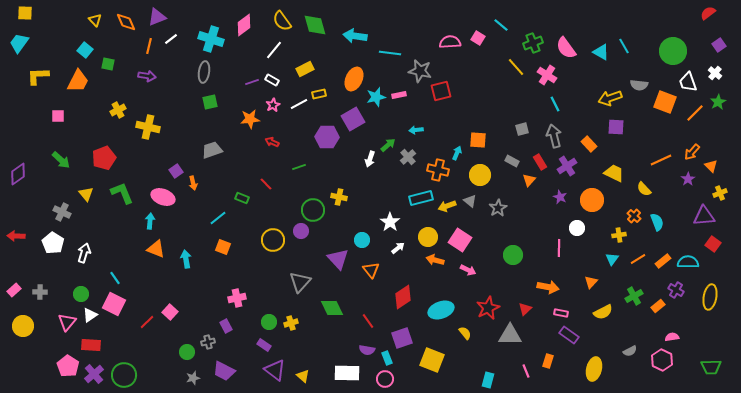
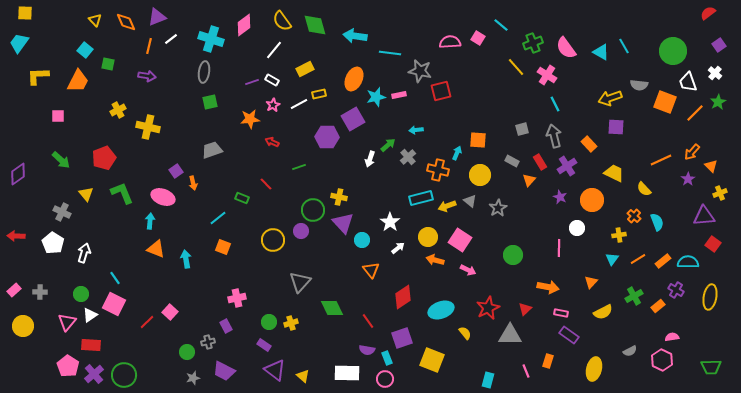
purple triangle at (338, 259): moved 5 px right, 36 px up
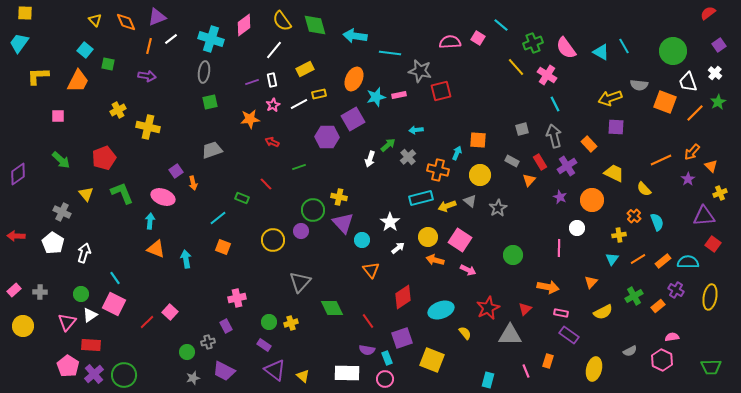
white rectangle at (272, 80): rotated 48 degrees clockwise
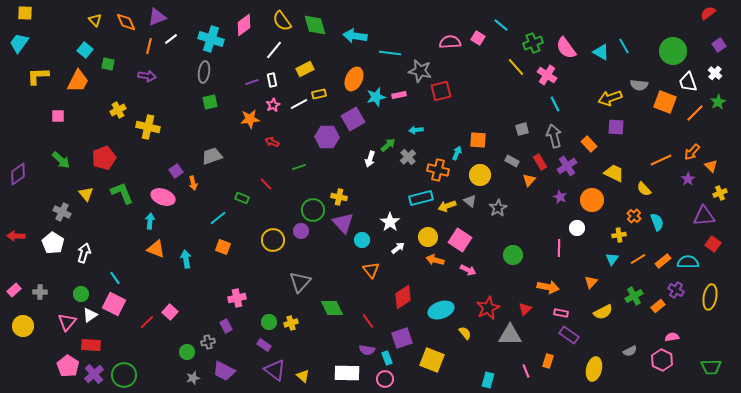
gray trapezoid at (212, 150): moved 6 px down
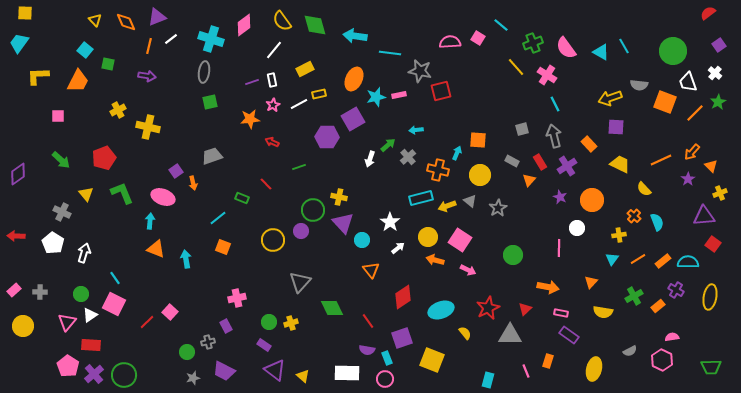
yellow trapezoid at (614, 173): moved 6 px right, 9 px up
yellow semicircle at (603, 312): rotated 36 degrees clockwise
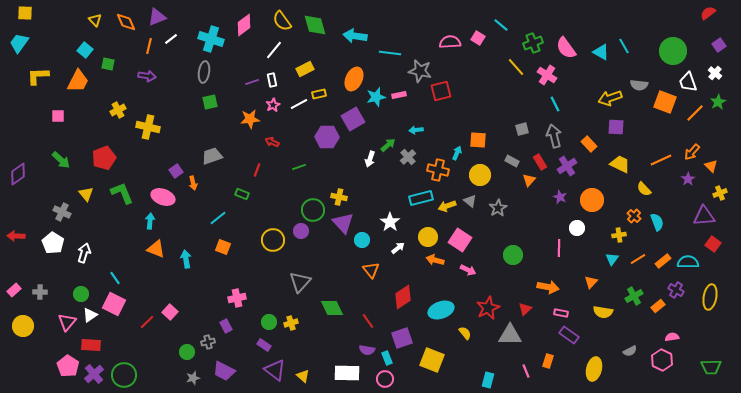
red line at (266, 184): moved 9 px left, 14 px up; rotated 64 degrees clockwise
green rectangle at (242, 198): moved 4 px up
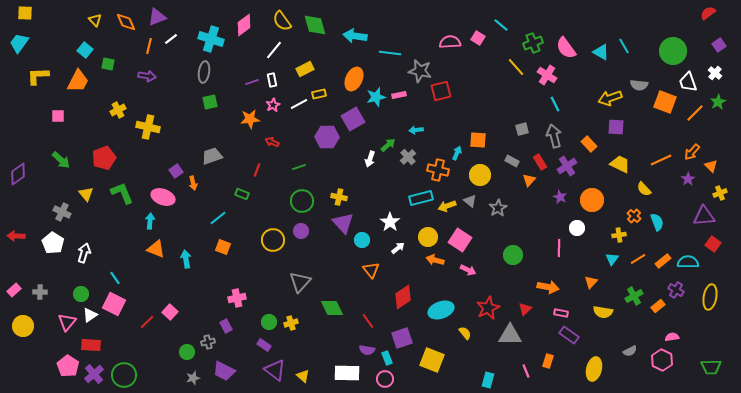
green circle at (313, 210): moved 11 px left, 9 px up
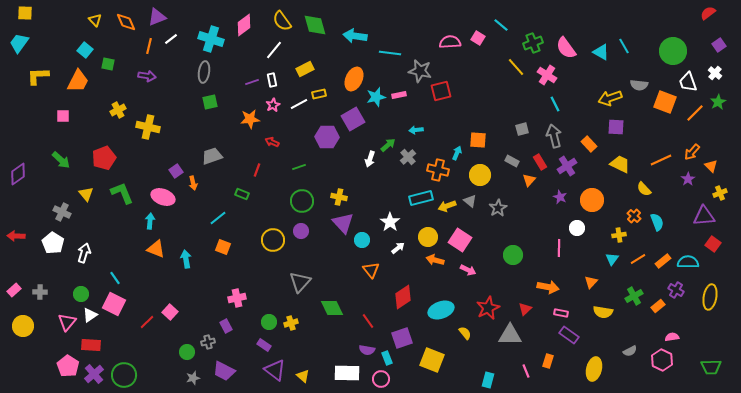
pink square at (58, 116): moved 5 px right
pink circle at (385, 379): moved 4 px left
